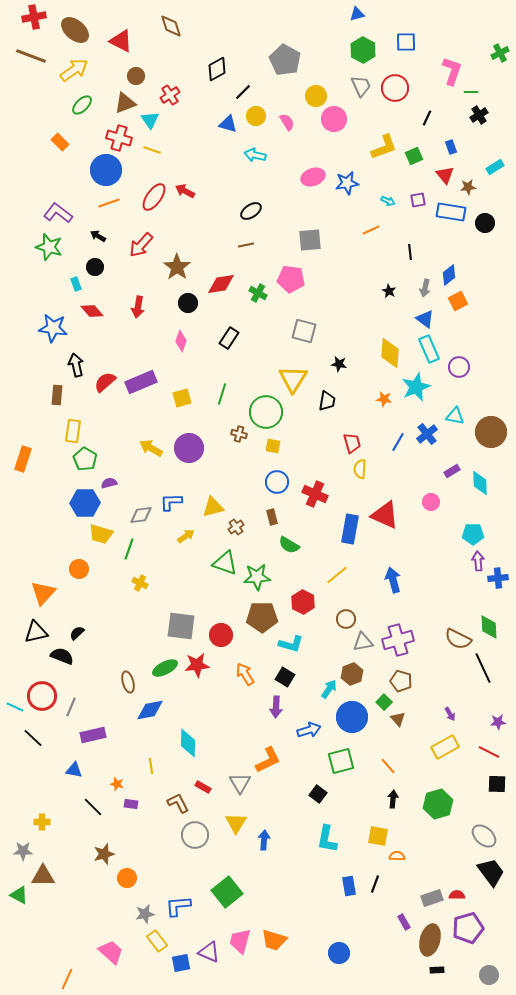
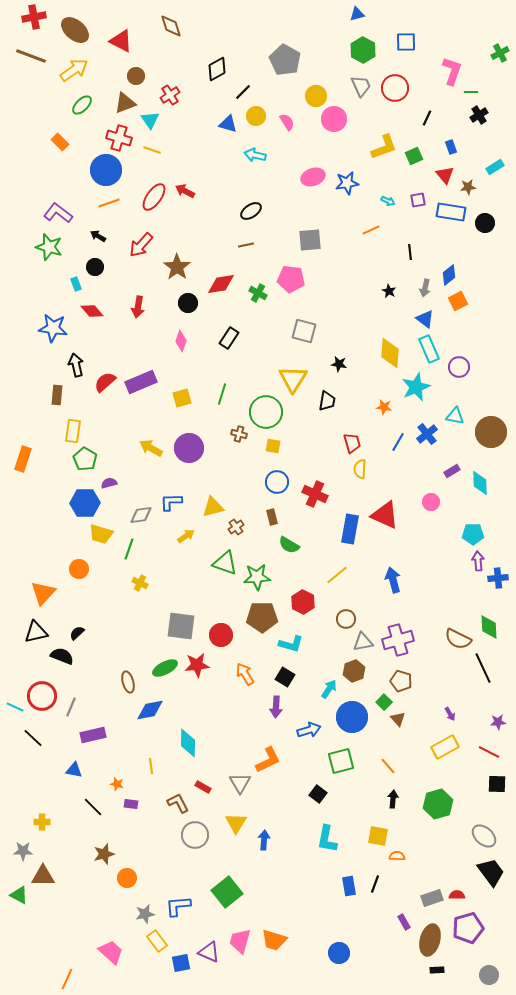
orange star at (384, 399): moved 8 px down
brown hexagon at (352, 674): moved 2 px right, 3 px up
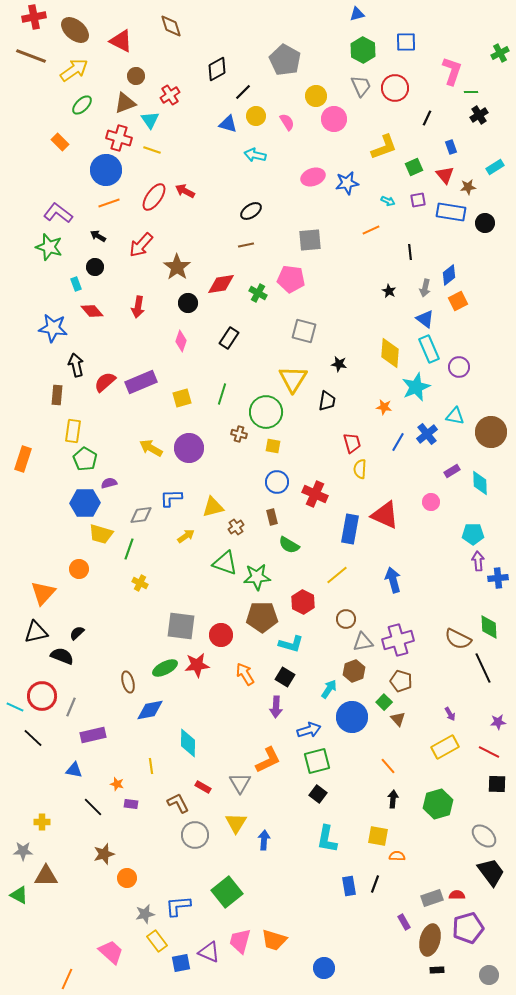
green square at (414, 156): moved 11 px down
blue L-shape at (171, 502): moved 4 px up
green square at (341, 761): moved 24 px left
brown triangle at (43, 876): moved 3 px right
blue circle at (339, 953): moved 15 px left, 15 px down
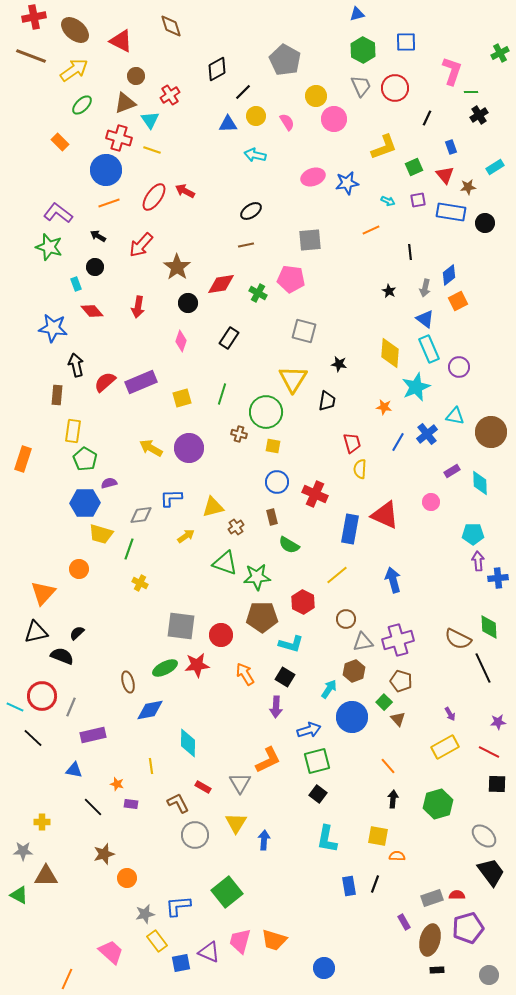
blue triangle at (228, 124): rotated 18 degrees counterclockwise
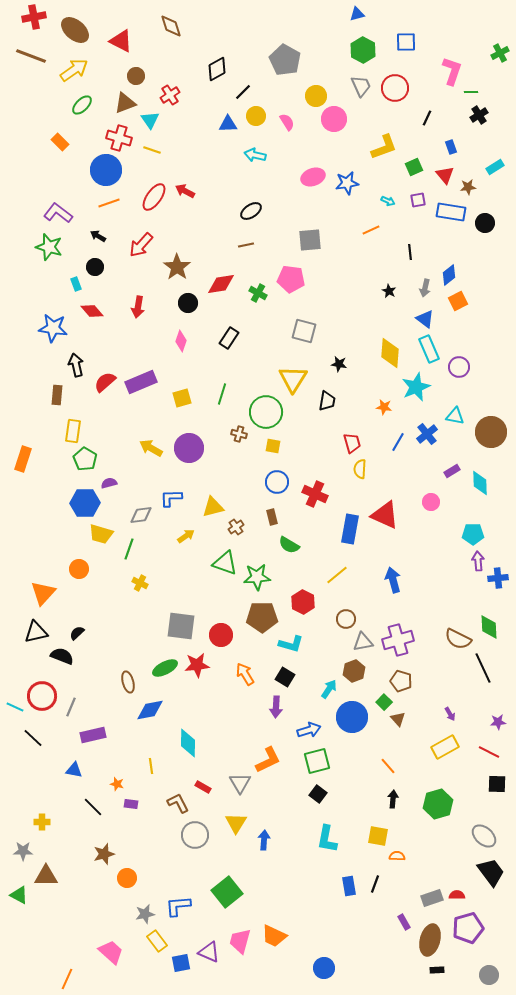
orange trapezoid at (274, 940): moved 4 px up; rotated 8 degrees clockwise
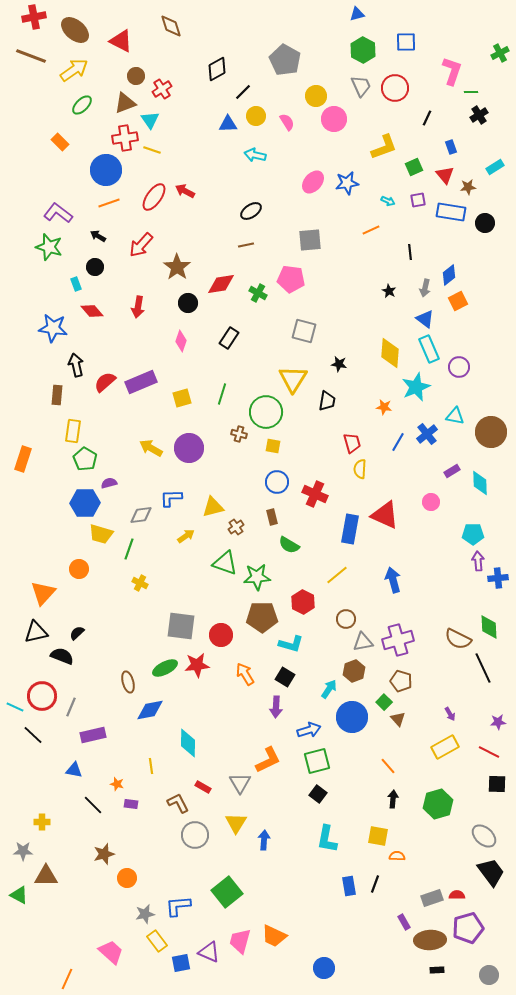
red cross at (170, 95): moved 8 px left, 6 px up
red cross at (119, 138): moved 6 px right; rotated 25 degrees counterclockwise
pink ellipse at (313, 177): moved 5 px down; rotated 30 degrees counterclockwise
black line at (33, 738): moved 3 px up
black line at (93, 807): moved 2 px up
brown ellipse at (430, 940): rotated 72 degrees clockwise
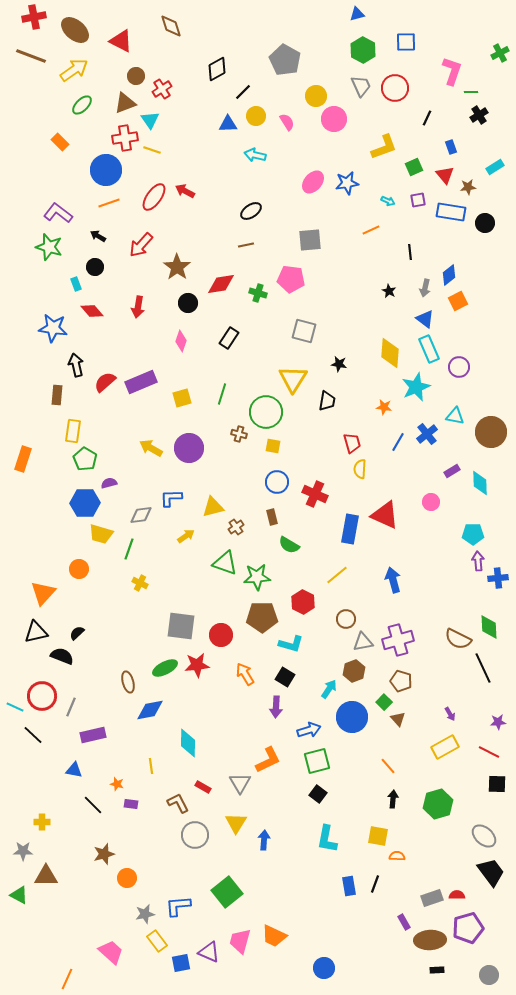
green cross at (258, 293): rotated 12 degrees counterclockwise
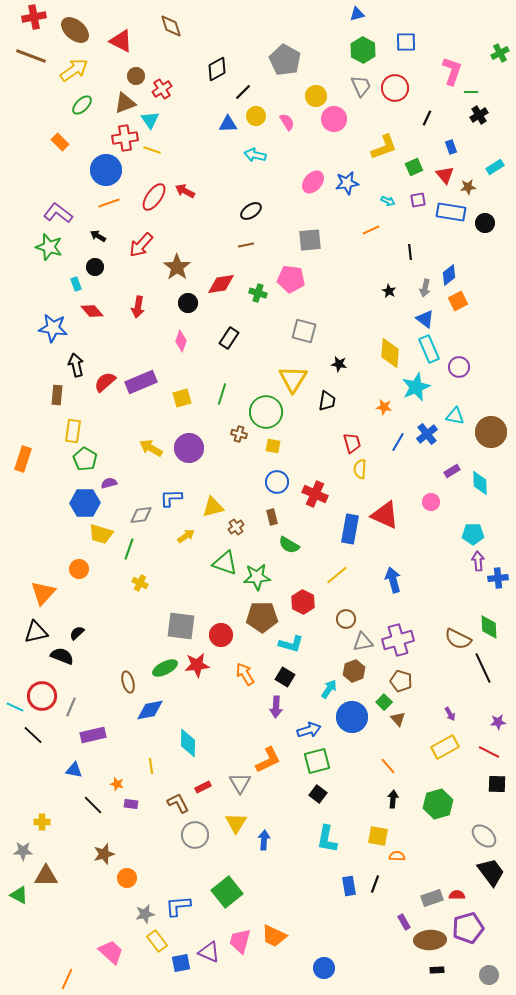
red rectangle at (203, 787): rotated 56 degrees counterclockwise
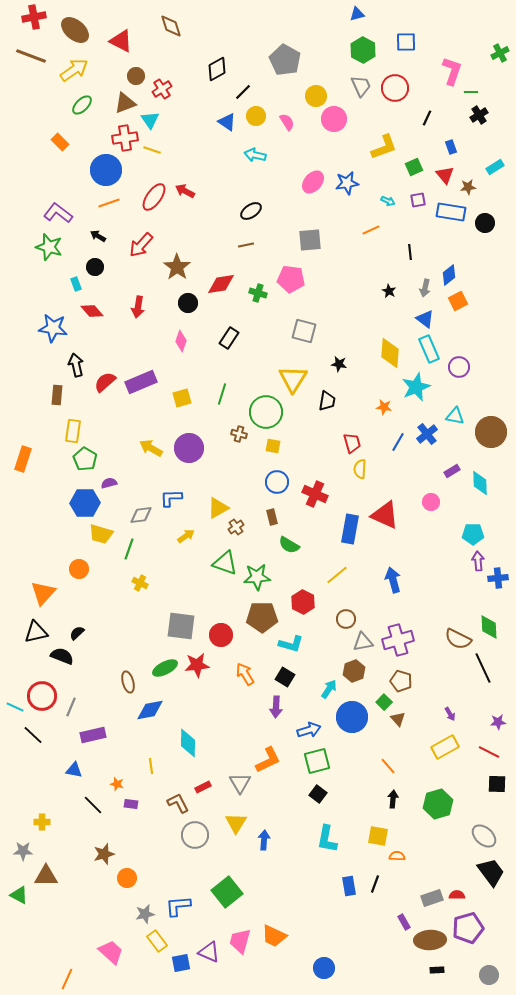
blue triangle at (228, 124): moved 1 px left, 2 px up; rotated 36 degrees clockwise
yellow triangle at (213, 507): moved 5 px right, 1 px down; rotated 15 degrees counterclockwise
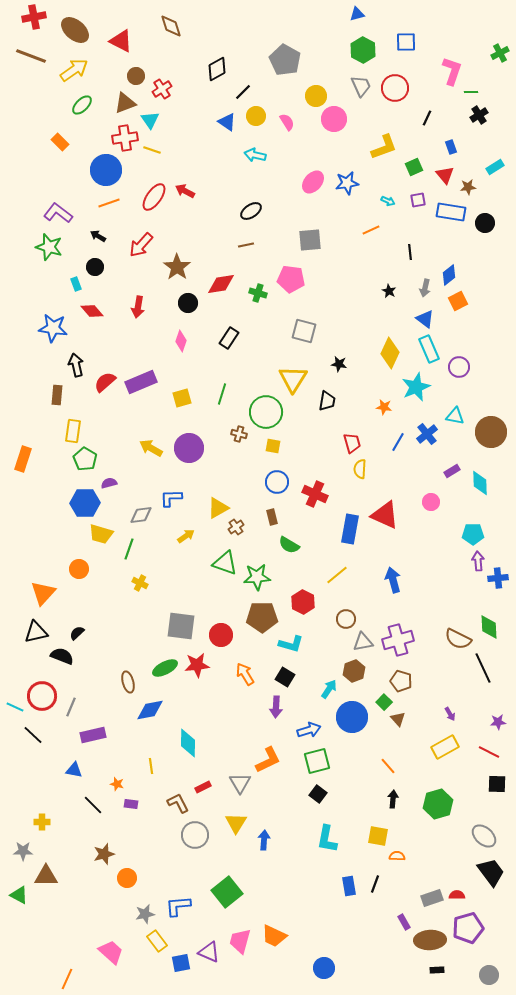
yellow diamond at (390, 353): rotated 20 degrees clockwise
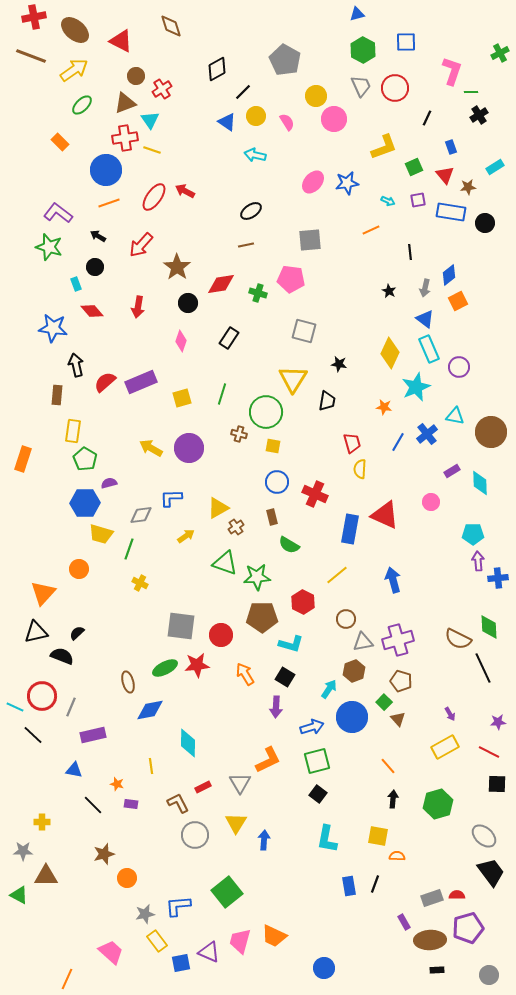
blue arrow at (309, 730): moved 3 px right, 3 px up
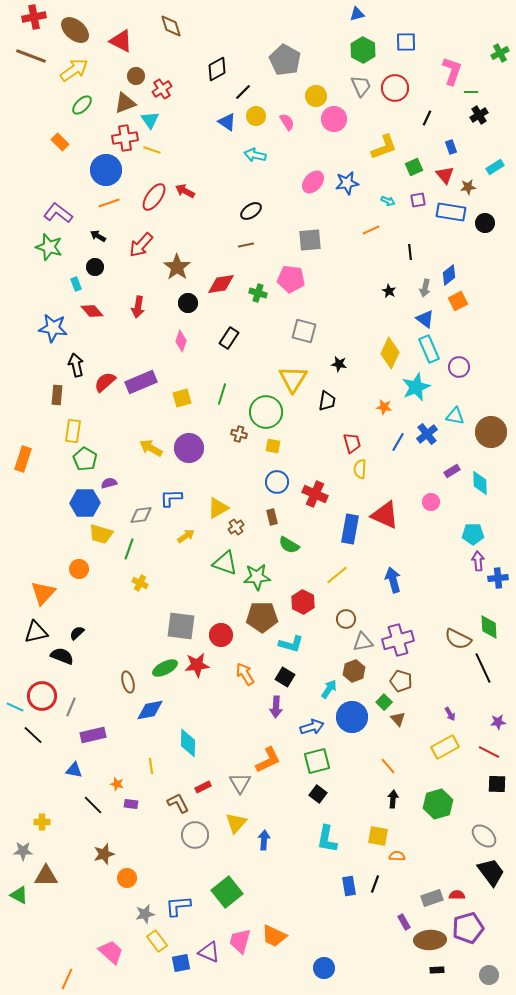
yellow triangle at (236, 823): rotated 10 degrees clockwise
